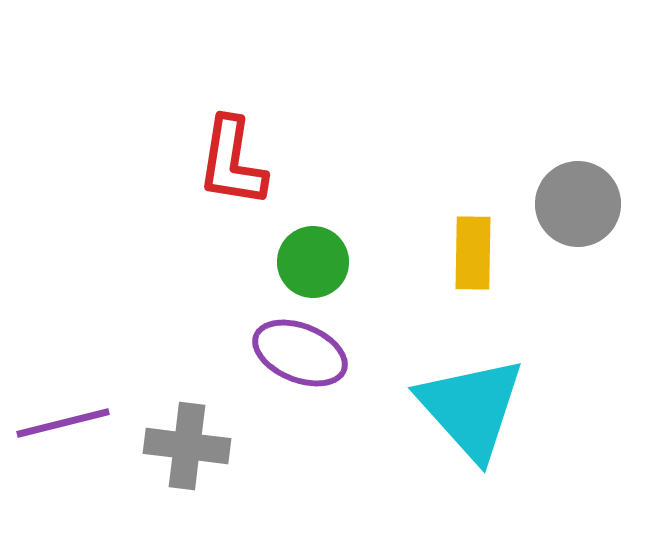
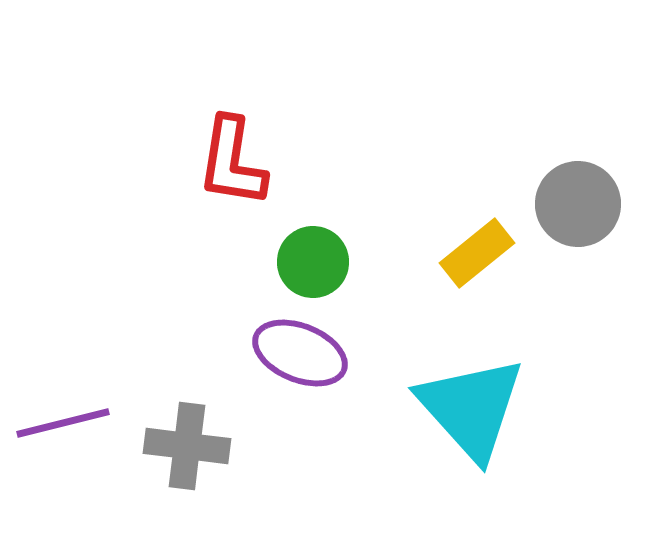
yellow rectangle: moved 4 px right; rotated 50 degrees clockwise
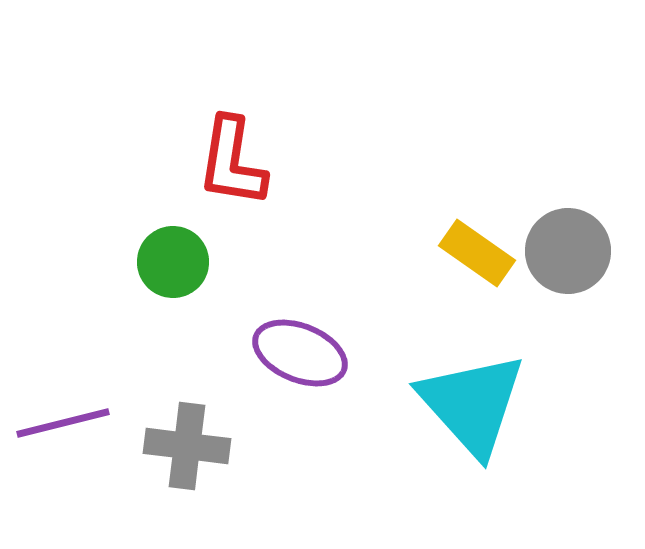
gray circle: moved 10 px left, 47 px down
yellow rectangle: rotated 74 degrees clockwise
green circle: moved 140 px left
cyan triangle: moved 1 px right, 4 px up
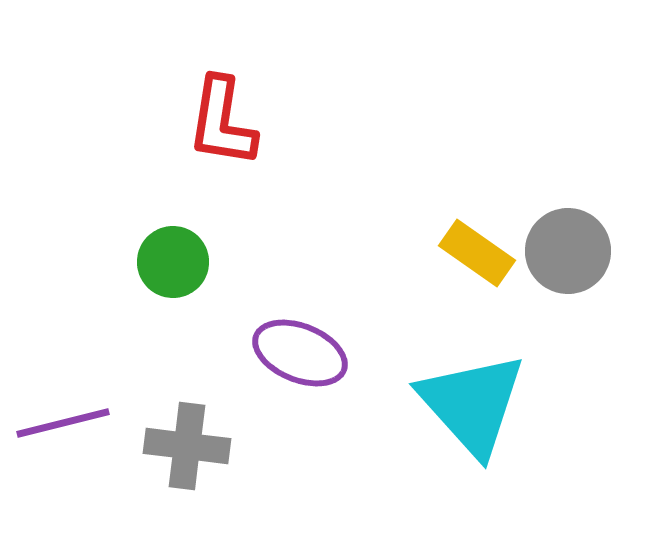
red L-shape: moved 10 px left, 40 px up
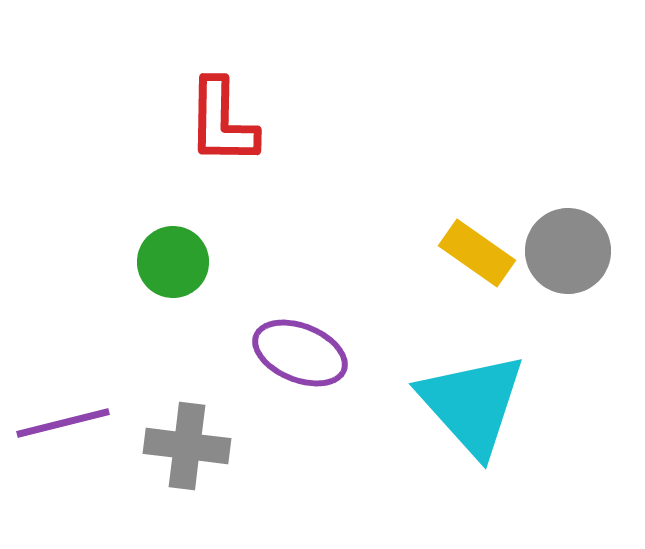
red L-shape: rotated 8 degrees counterclockwise
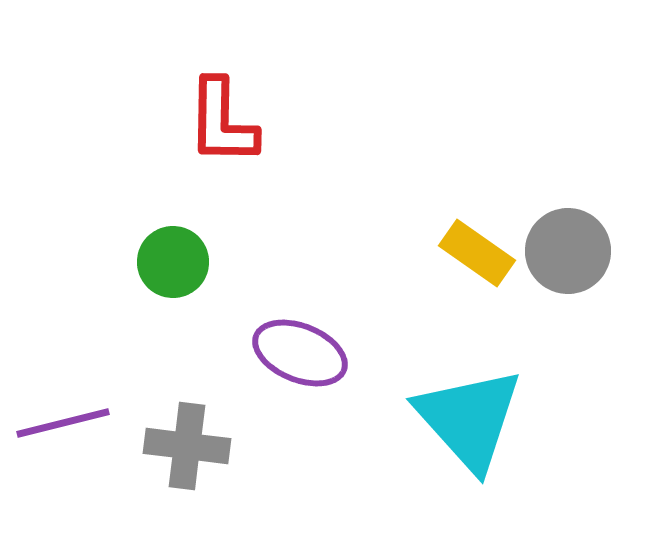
cyan triangle: moved 3 px left, 15 px down
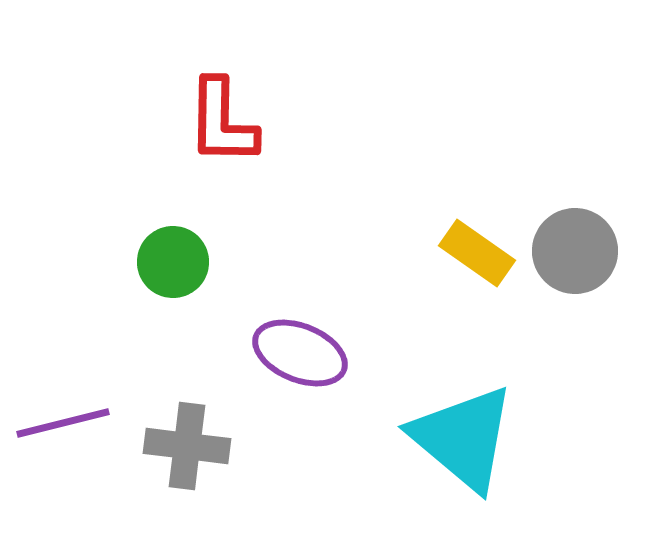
gray circle: moved 7 px right
cyan triangle: moved 6 px left, 19 px down; rotated 8 degrees counterclockwise
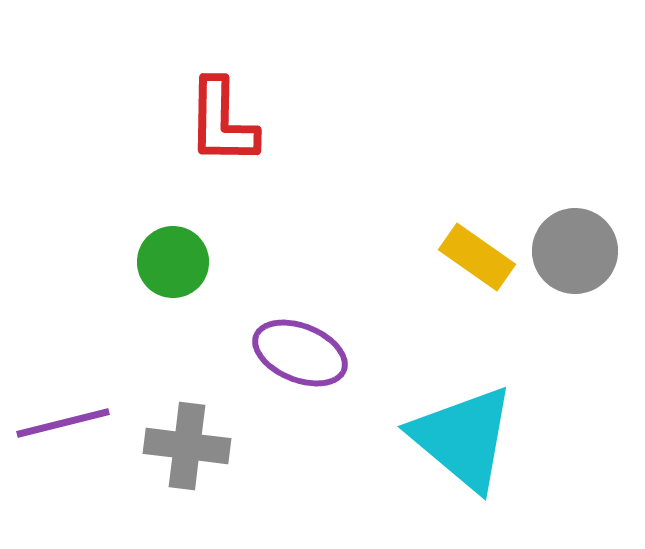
yellow rectangle: moved 4 px down
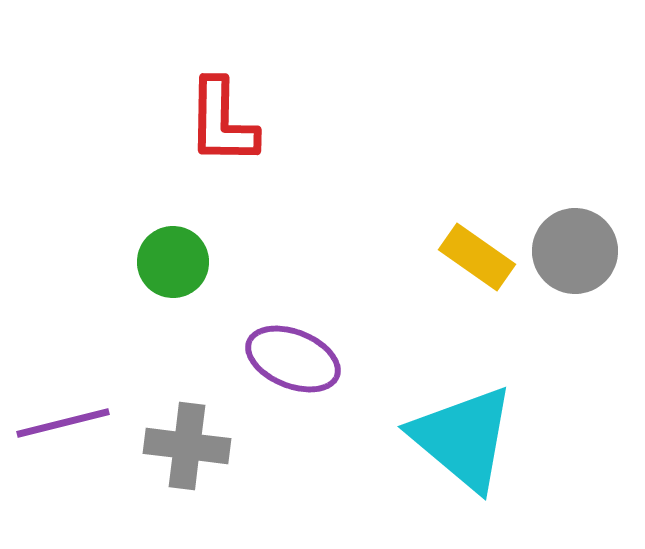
purple ellipse: moved 7 px left, 6 px down
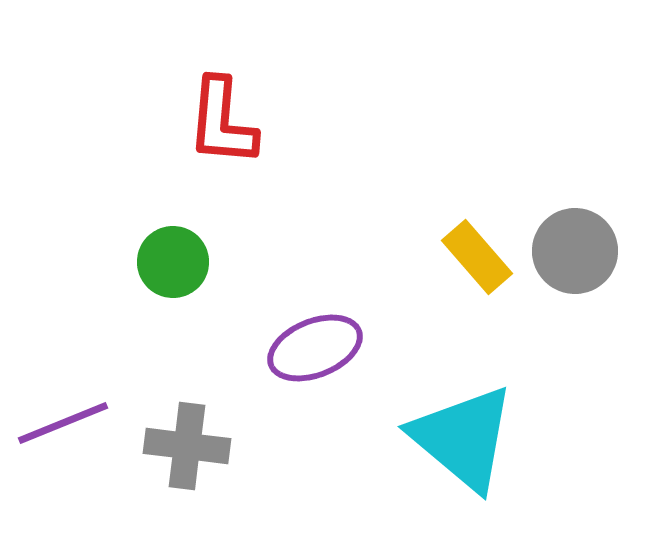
red L-shape: rotated 4 degrees clockwise
yellow rectangle: rotated 14 degrees clockwise
purple ellipse: moved 22 px right, 11 px up; rotated 44 degrees counterclockwise
purple line: rotated 8 degrees counterclockwise
